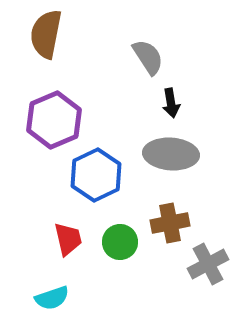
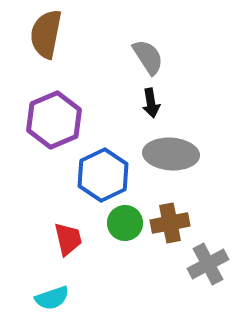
black arrow: moved 20 px left
blue hexagon: moved 7 px right
green circle: moved 5 px right, 19 px up
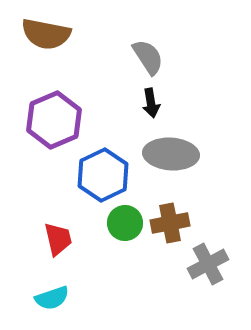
brown semicircle: rotated 90 degrees counterclockwise
red trapezoid: moved 10 px left
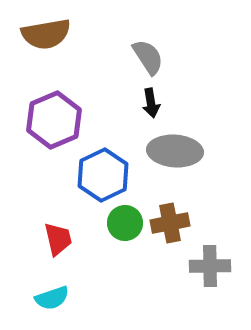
brown semicircle: rotated 21 degrees counterclockwise
gray ellipse: moved 4 px right, 3 px up
gray cross: moved 2 px right, 2 px down; rotated 27 degrees clockwise
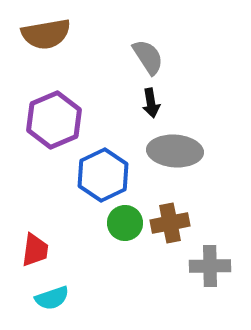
red trapezoid: moved 23 px left, 11 px down; rotated 21 degrees clockwise
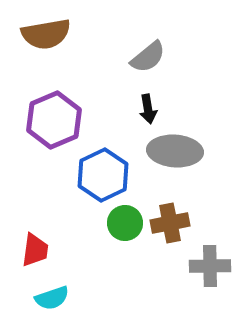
gray semicircle: rotated 84 degrees clockwise
black arrow: moved 3 px left, 6 px down
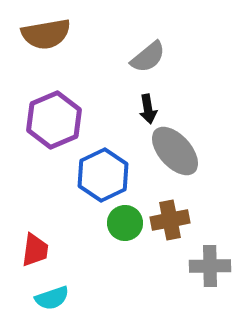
gray ellipse: rotated 44 degrees clockwise
brown cross: moved 3 px up
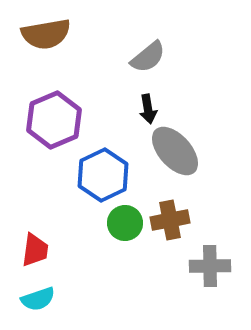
cyan semicircle: moved 14 px left, 1 px down
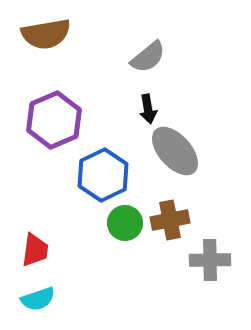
gray cross: moved 6 px up
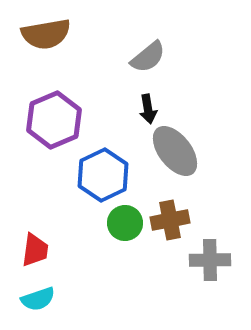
gray ellipse: rotated 4 degrees clockwise
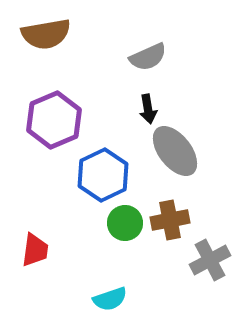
gray semicircle: rotated 15 degrees clockwise
gray cross: rotated 27 degrees counterclockwise
cyan semicircle: moved 72 px right
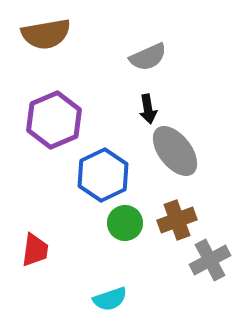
brown cross: moved 7 px right; rotated 9 degrees counterclockwise
